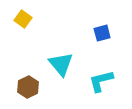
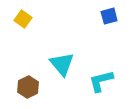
blue square: moved 7 px right, 17 px up
cyan triangle: moved 1 px right
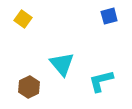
brown hexagon: moved 1 px right
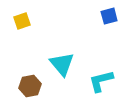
yellow square: moved 1 px left, 2 px down; rotated 36 degrees clockwise
brown hexagon: moved 1 px right, 1 px up; rotated 15 degrees clockwise
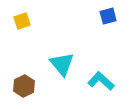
blue square: moved 1 px left
cyan L-shape: rotated 56 degrees clockwise
brown hexagon: moved 6 px left; rotated 15 degrees counterclockwise
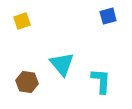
cyan L-shape: rotated 52 degrees clockwise
brown hexagon: moved 3 px right, 4 px up; rotated 25 degrees counterclockwise
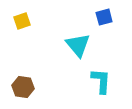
blue square: moved 4 px left, 1 px down
cyan triangle: moved 16 px right, 19 px up
brown hexagon: moved 4 px left, 5 px down
